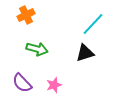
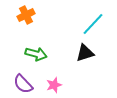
green arrow: moved 1 px left, 5 px down
purple semicircle: moved 1 px right, 1 px down
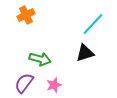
green arrow: moved 4 px right, 5 px down
purple semicircle: moved 1 px right, 1 px up; rotated 80 degrees clockwise
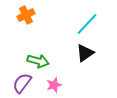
cyan line: moved 6 px left
black triangle: rotated 18 degrees counterclockwise
green arrow: moved 2 px left, 2 px down
purple semicircle: moved 2 px left
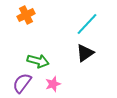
pink star: moved 1 px left, 1 px up
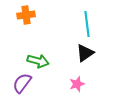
orange cross: rotated 18 degrees clockwise
cyan line: rotated 50 degrees counterclockwise
pink star: moved 24 px right
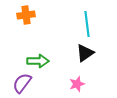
green arrow: rotated 15 degrees counterclockwise
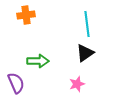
purple semicircle: moved 6 px left; rotated 120 degrees clockwise
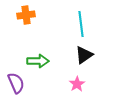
cyan line: moved 6 px left
black triangle: moved 1 px left, 2 px down
pink star: rotated 14 degrees counterclockwise
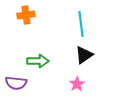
purple semicircle: rotated 120 degrees clockwise
